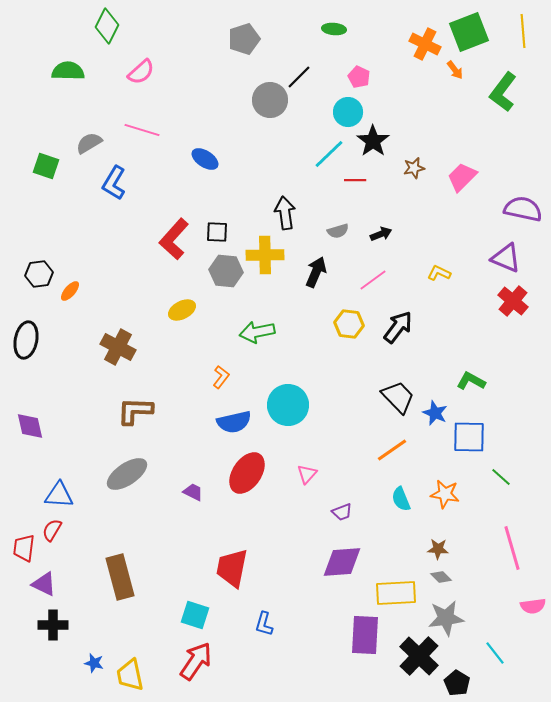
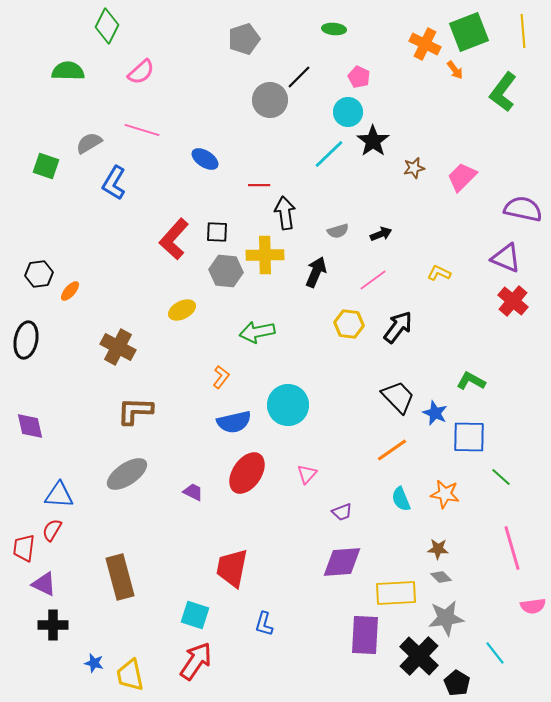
red line at (355, 180): moved 96 px left, 5 px down
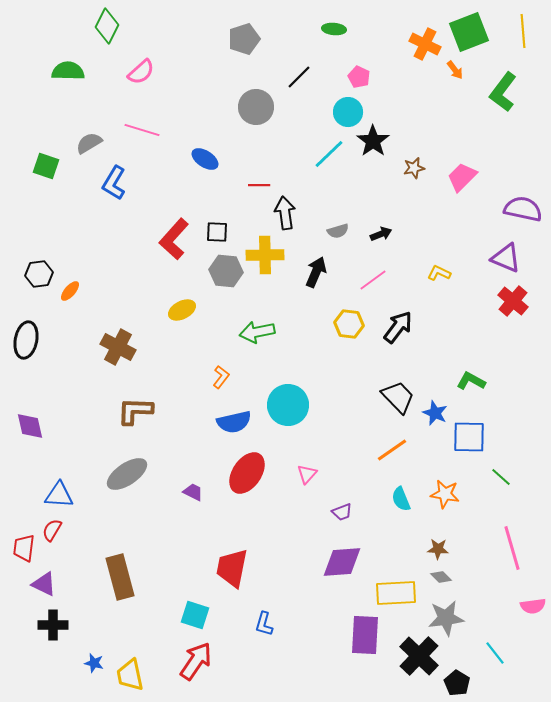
gray circle at (270, 100): moved 14 px left, 7 px down
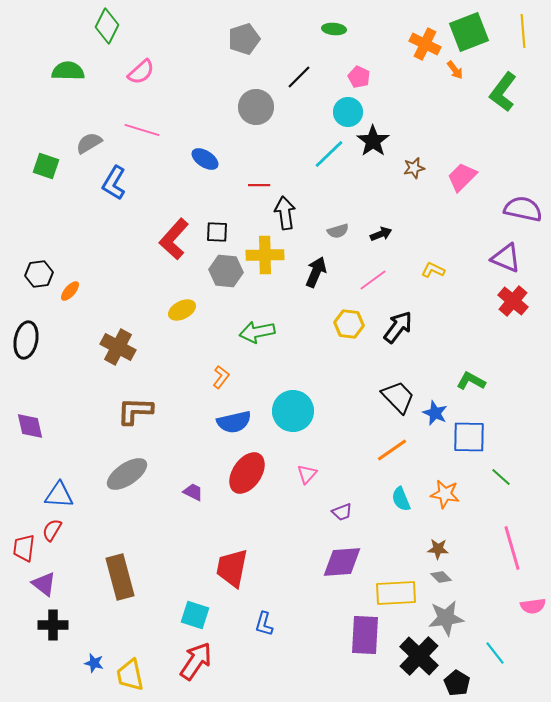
yellow L-shape at (439, 273): moved 6 px left, 3 px up
cyan circle at (288, 405): moved 5 px right, 6 px down
purple triangle at (44, 584): rotated 12 degrees clockwise
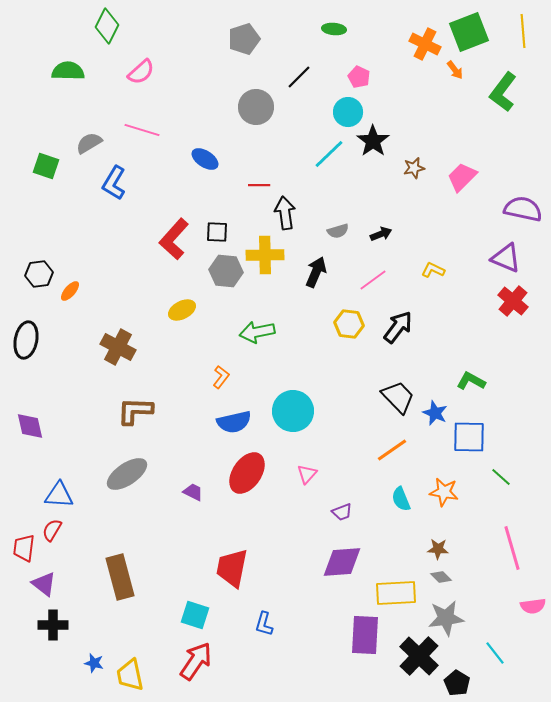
orange star at (445, 494): moved 1 px left, 2 px up
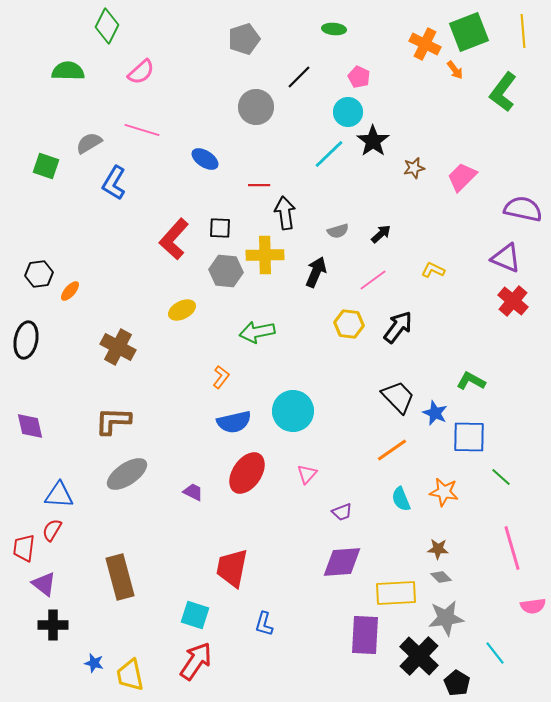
black square at (217, 232): moved 3 px right, 4 px up
black arrow at (381, 234): rotated 20 degrees counterclockwise
brown L-shape at (135, 411): moved 22 px left, 10 px down
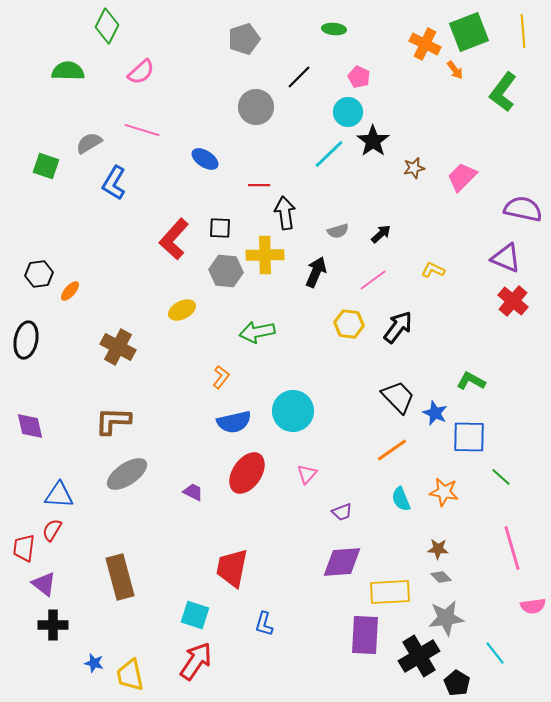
yellow rectangle at (396, 593): moved 6 px left, 1 px up
black cross at (419, 656): rotated 15 degrees clockwise
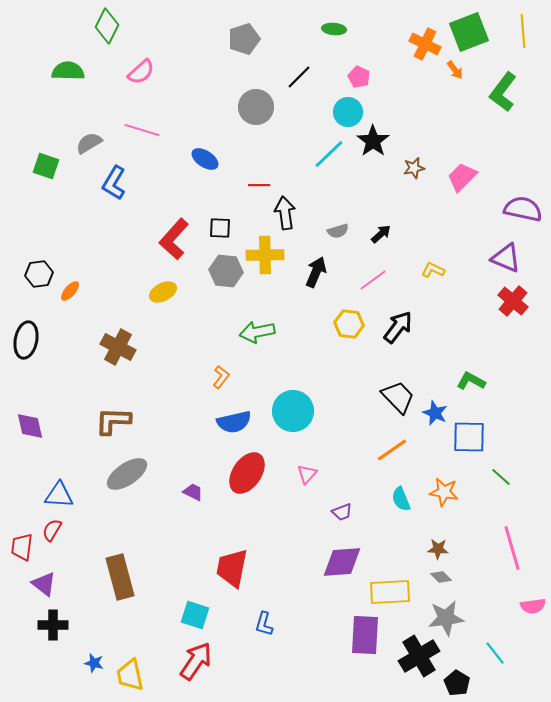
yellow ellipse at (182, 310): moved 19 px left, 18 px up
red trapezoid at (24, 548): moved 2 px left, 1 px up
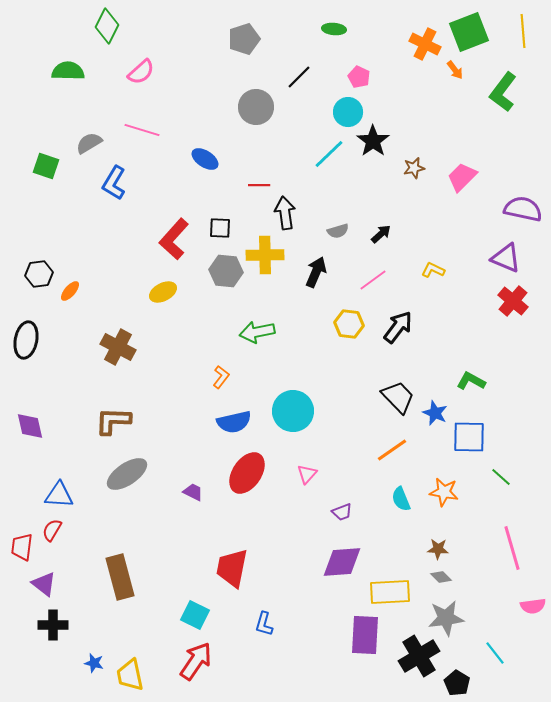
cyan square at (195, 615): rotated 8 degrees clockwise
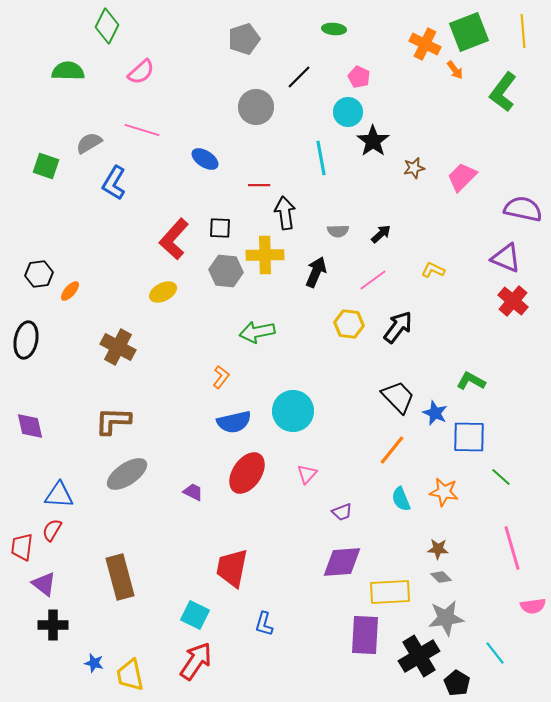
cyan line at (329, 154): moved 8 px left, 4 px down; rotated 56 degrees counterclockwise
gray semicircle at (338, 231): rotated 15 degrees clockwise
orange line at (392, 450): rotated 16 degrees counterclockwise
